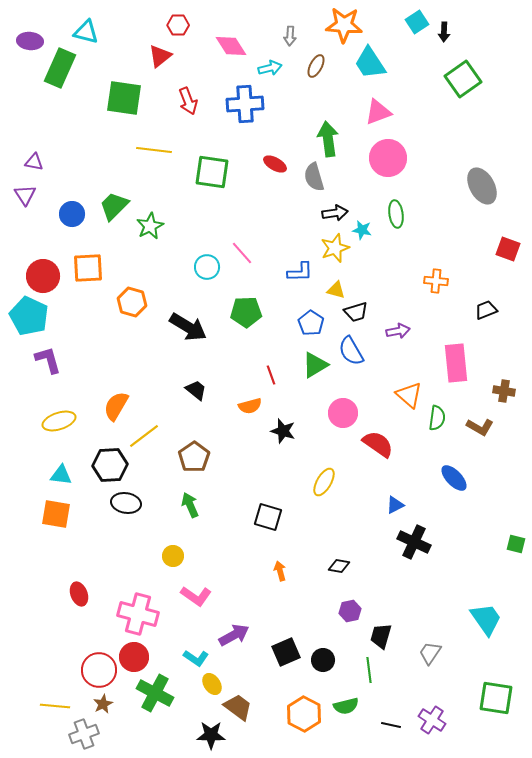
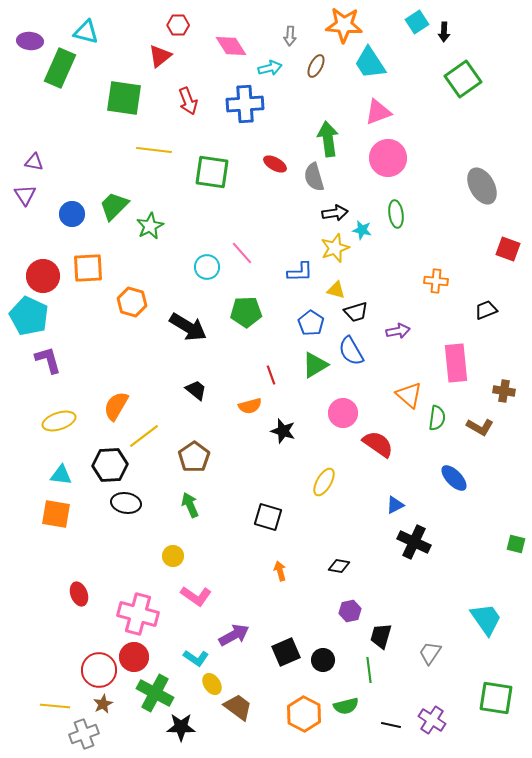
black star at (211, 735): moved 30 px left, 8 px up
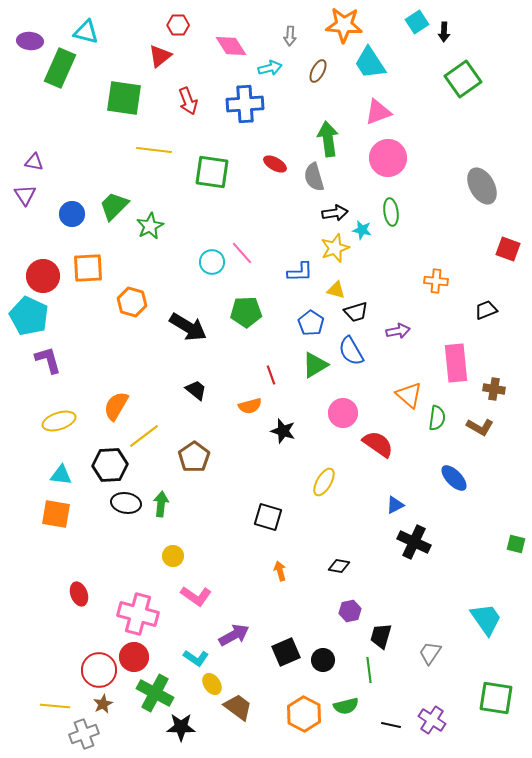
brown ellipse at (316, 66): moved 2 px right, 5 px down
green ellipse at (396, 214): moved 5 px left, 2 px up
cyan circle at (207, 267): moved 5 px right, 5 px up
brown cross at (504, 391): moved 10 px left, 2 px up
green arrow at (190, 505): moved 29 px left, 1 px up; rotated 30 degrees clockwise
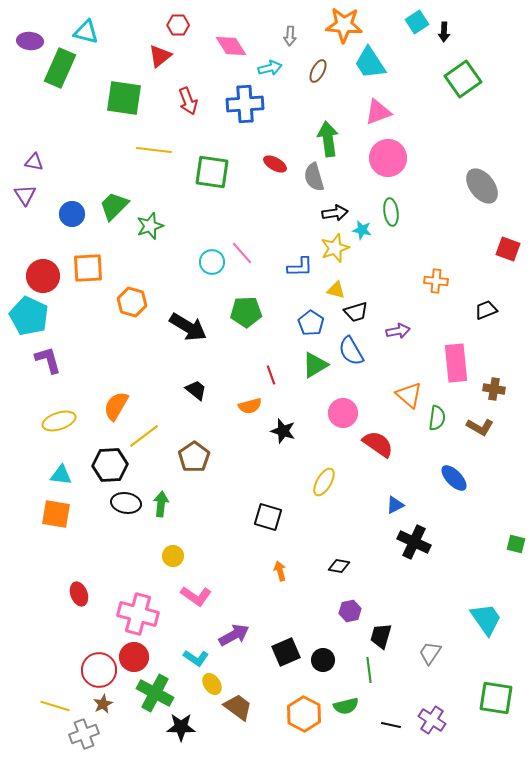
gray ellipse at (482, 186): rotated 9 degrees counterclockwise
green star at (150, 226): rotated 8 degrees clockwise
blue L-shape at (300, 272): moved 5 px up
yellow line at (55, 706): rotated 12 degrees clockwise
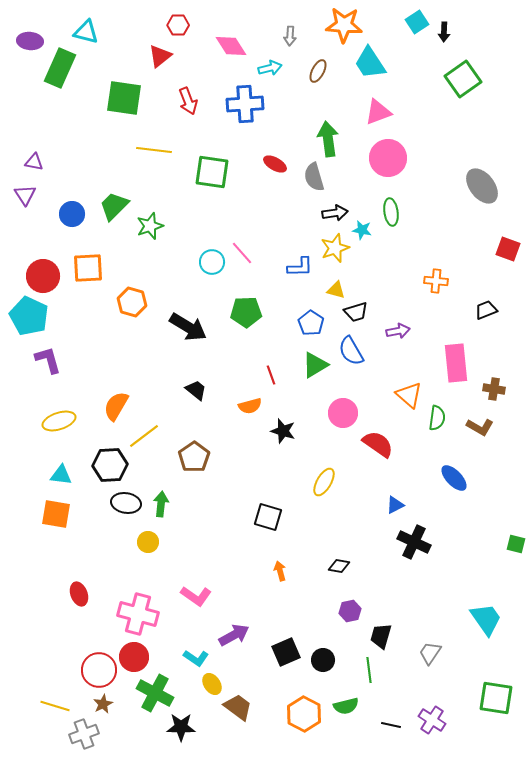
yellow circle at (173, 556): moved 25 px left, 14 px up
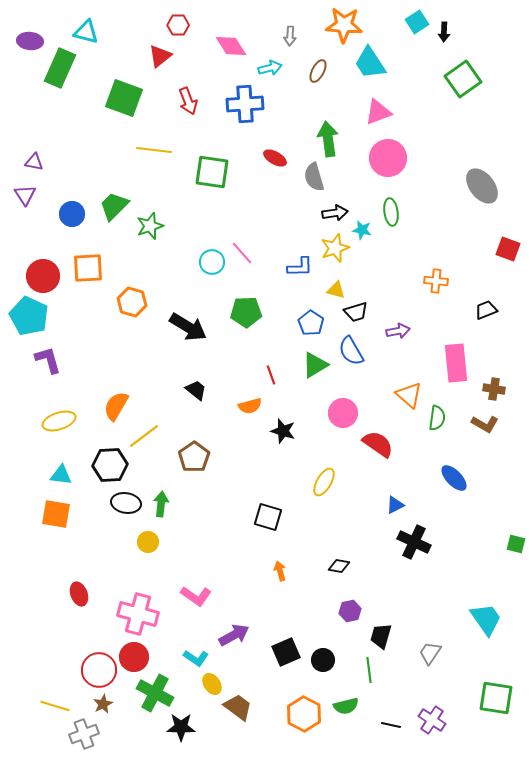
green square at (124, 98): rotated 12 degrees clockwise
red ellipse at (275, 164): moved 6 px up
brown L-shape at (480, 427): moved 5 px right, 3 px up
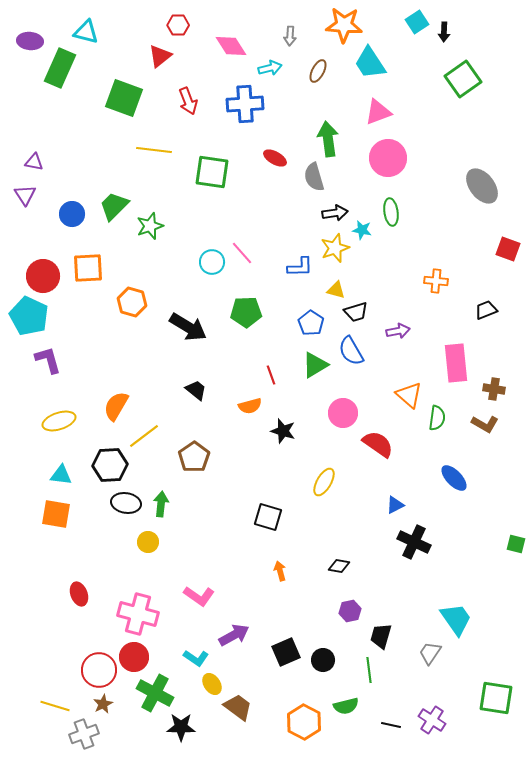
pink L-shape at (196, 596): moved 3 px right
cyan trapezoid at (486, 619): moved 30 px left
orange hexagon at (304, 714): moved 8 px down
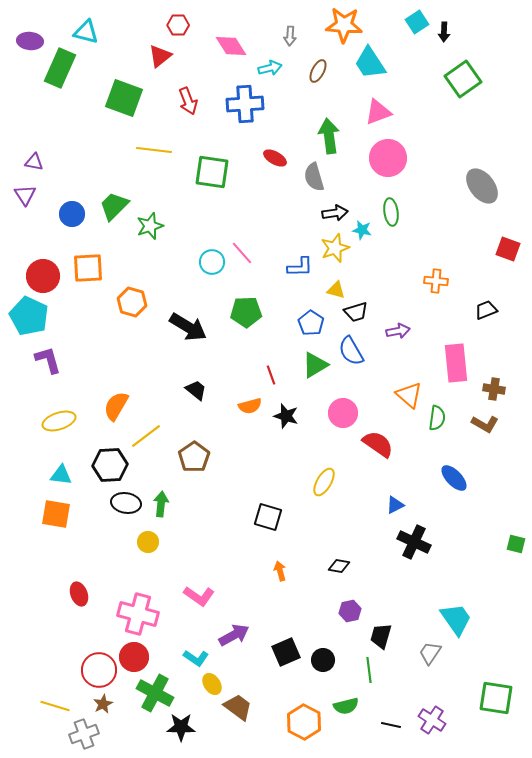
green arrow at (328, 139): moved 1 px right, 3 px up
black star at (283, 431): moved 3 px right, 15 px up
yellow line at (144, 436): moved 2 px right
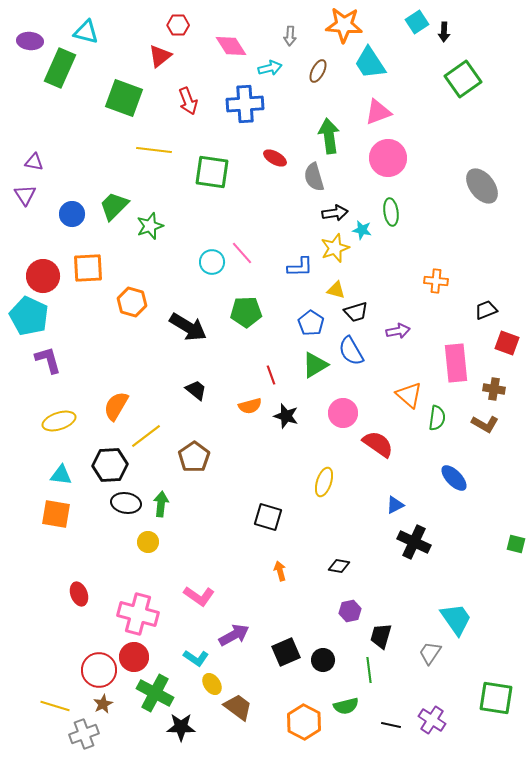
red square at (508, 249): moved 1 px left, 94 px down
yellow ellipse at (324, 482): rotated 12 degrees counterclockwise
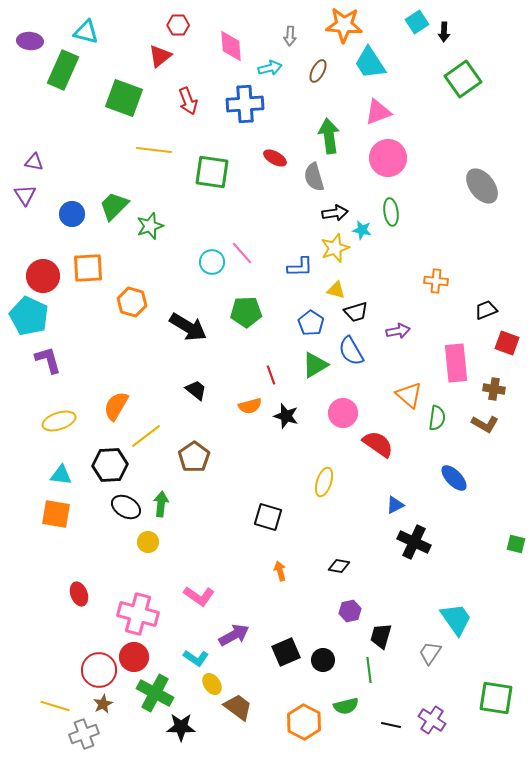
pink diamond at (231, 46): rotated 28 degrees clockwise
green rectangle at (60, 68): moved 3 px right, 2 px down
black ellipse at (126, 503): moved 4 px down; rotated 20 degrees clockwise
